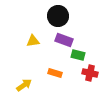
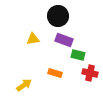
yellow triangle: moved 2 px up
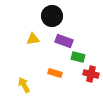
black circle: moved 6 px left
purple rectangle: moved 1 px down
green rectangle: moved 2 px down
red cross: moved 1 px right, 1 px down
yellow arrow: rotated 84 degrees counterclockwise
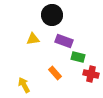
black circle: moved 1 px up
orange rectangle: rotated 32 degrees clockwise
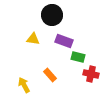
yellow triangle: rotated 16 degrees clockwise
orange rectangle: moved 5 px left, 2 px down
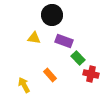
yellow triangle: moved 1 px right, 1 px up
green rectangle: moved 1 px down; rotated 32 degrees clockwise
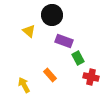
yellow triangle: moved 5 px left, 7 px up; rotated 32 degrees clockwise
green rectangle: rotated 16 degrees clockwise
red cross: moved 3 px down
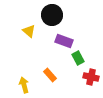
yellow arrow: rotated 14 degrees clockwise
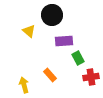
purple rectangle: rotated 24 degrees counterclockwise
red cross: rotated 21 degrees counterclockwise
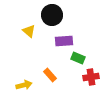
green rectangle: rotated 40 degrees counterclockwise
yellow arrow: rotated 91 degrees clockwise
